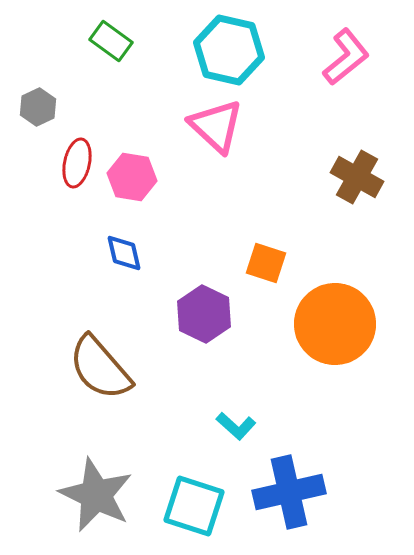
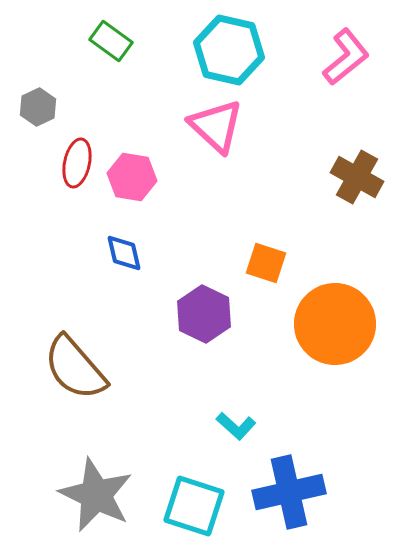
brown semicircle: moved 25 px left
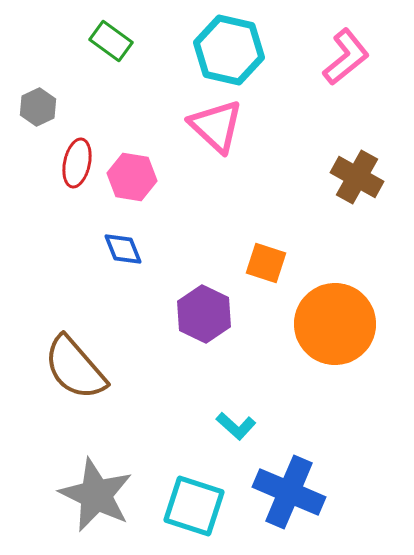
blue diamond: moved 1 px left, 4 px up; rotated 9 degrees counterclockwise
blue cross: rotated 36 degrees clockwise
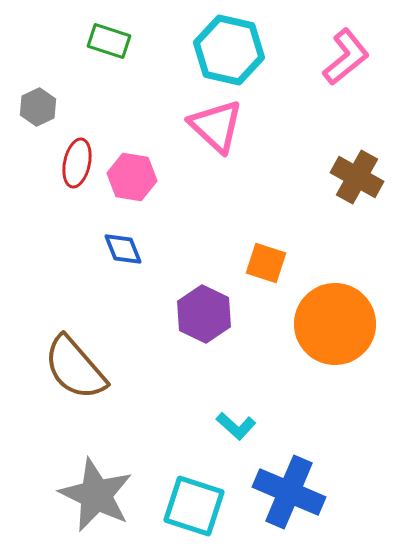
green rectangle: moved 2 px left; rotated 18 degrees counterclockwise
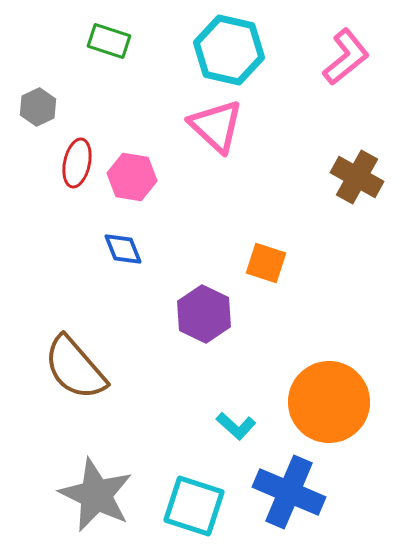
orange circle: moved 6 px left, 78 px down
